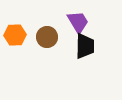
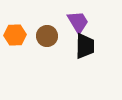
brown circle: moved 1 px up
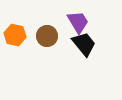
orange hexagon: rotated 15 degrees clockwise
black trapezoid: moved 1 px left, 2 px up; rotated 40 degrees counterclockwise
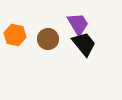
purple trapezoid: moved 2 px down
brown circle: moved 1 px right, 3 px down
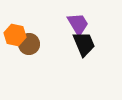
brown circle: moved 19 px left, 5 px down
black trapezoid: rotated 16 degrees clockwise
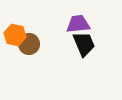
purple trapezoid: rotated 65 degrees counterclockwise
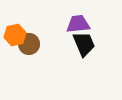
orange hexagon: rotated 25 degrees counterclockwise
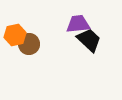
black trapezoid: moved 5 px right, 4 px up; rotated 24 degrees counterclockwise
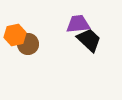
brown circle: moved 1 px left
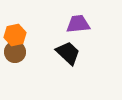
black trapezoid: moved 21 px left, 13 px down
brown circle: moved 13 px left, 8 px down
